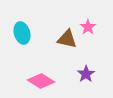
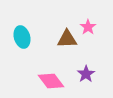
cyan ellipse: moved 4 px down
brown triangle: rotated 15 degrees counterclockwise
pink diamond: moved 10 px right; rotated 20 degrees clockwise
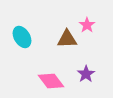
pink star: moved 1 px left, 2 px up
cyan ellipse: rotated 15 degrees counterclockwise
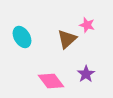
pink star: rotated 21 degrees counterclockwise
brown triangle: rotated 40 degrees counterclockwise
